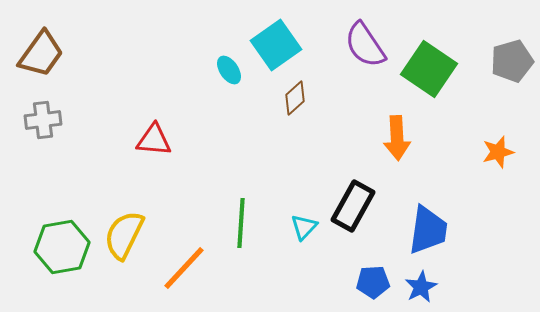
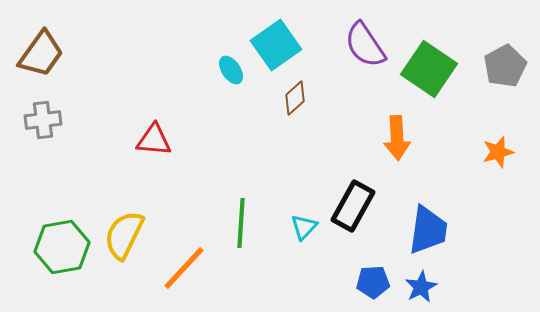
gray pentagon: moved 7 px left, 5 px down; rotated 12 degrees counterclockwise
cyan ellipse: moved 2 px right
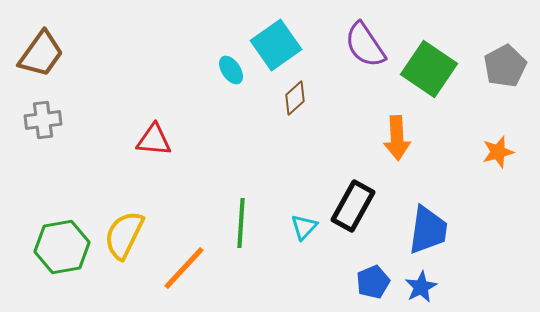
blue pentagon: rotated 20 degrees counterclockwise
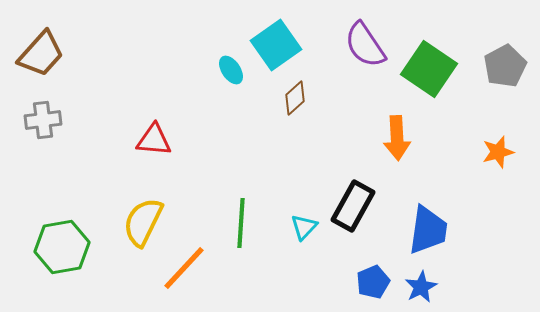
brown trapezoid: rotated 6 degrees clockwise
yellow semicircle: moved 19 px right, 13 px up
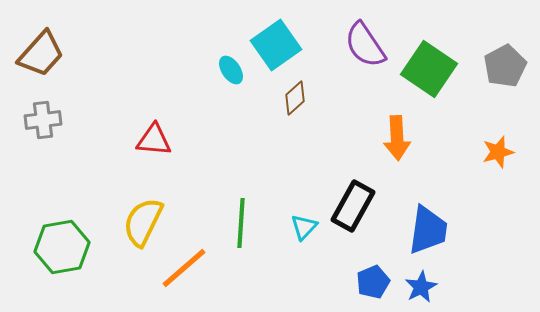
orange line: rotated 6 degrees clockwise
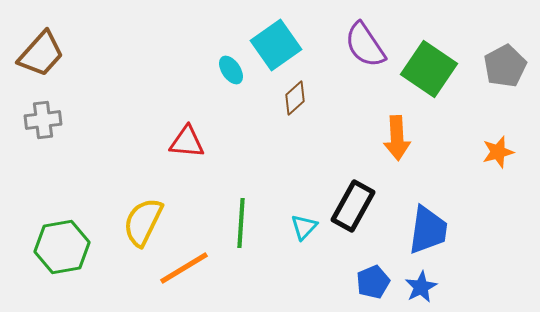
red triangle: moved 33 px right, 2 px down
orange line: rotated 10 degrees clockwise
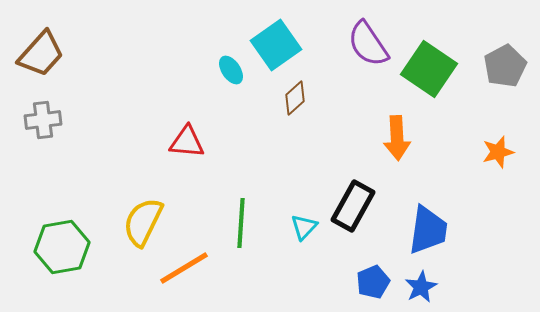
purple semicircle: moved 3 px right, 1 px up
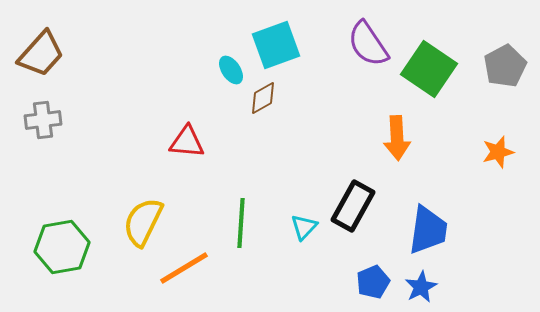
cyan square: rotated 15 degrees clockwise
brown diamond: moved 32 px left; rotated 12 degrees clockwise
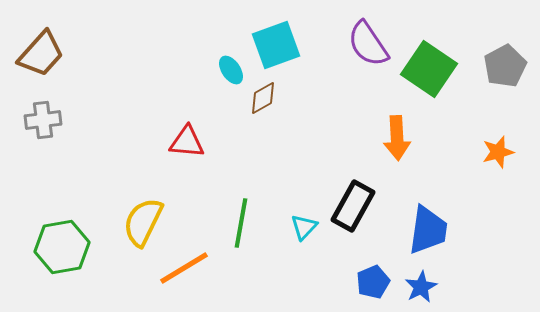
green line: rotated 6 degrees clockwise
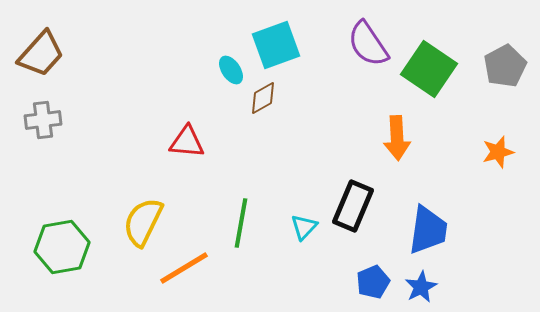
black rectangle: rotated 6 degrees counterclockwise
